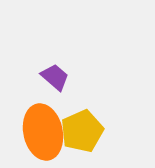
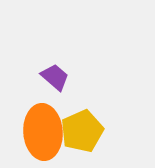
orange ellipse: rotated 8 degrees clockwise
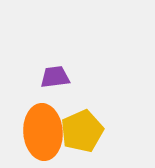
purple trapezoid: rotated 48 degrees counterclockwise
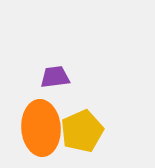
orange ellipse: moved 2 px left, 4 px up
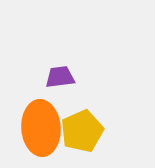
purple trapezoid: moved 5 px right
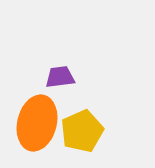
orange ellipse: moved 4 px left, 5 px up; rotated 18 degrees clockwise
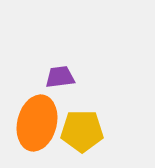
yellow pentagon: rotated 24 degrees clockwise
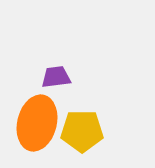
purple trapezoid: moved 4 px left
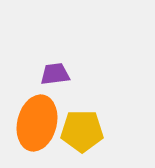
purple trapezoid: moved 1 px left, 3 px up
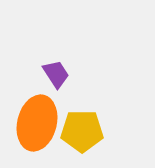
purple trapezoid: moved 1 px right; rotated 64 degrees clockwise
